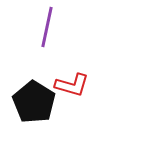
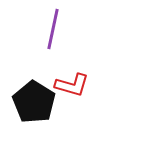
purple line: moved 6 px right, 2 px down
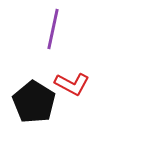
red L-shape: moved 1 px up; rotated 12 degrees clockwise
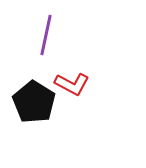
purple line: moved 7 px left, 6 px down
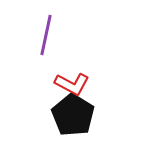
black pentagon: moved 39 px right, 13 px down
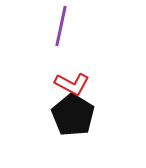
purple line: moved 15 px right, 9 px up
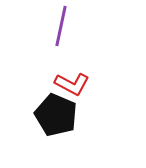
black pentagon: moved 17 px left; rotated 9 degrees counterclockwise
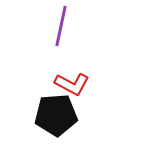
black pentagon: rotated 27 degrees counterclockwise
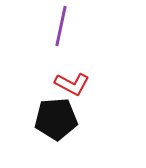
black pentagon: moved 4 px down
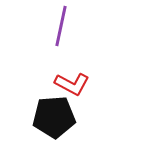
black pentagon: moved 2 px left, 2 px up
